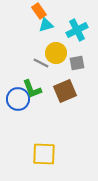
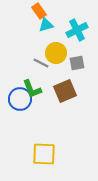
blue circle: moved 2 px right
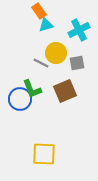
cyan cross: moved 2 px right
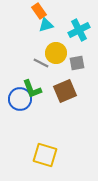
yellow square: moved 1 px right, 1 px down; rotated 15 degrees clockwise
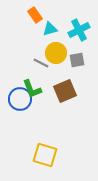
orange rectangle: moved 4 px left, 4 px down
cyan triangle: moved 4 px right, 4 px down
gray square: moved 3 px up
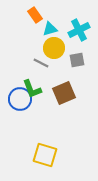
yellow circle: moved 2 px left, 5 px up
brown square: moved 1 px left, 2 px down
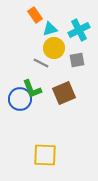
yellow square: rotated 15 degrees counterclockwise
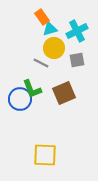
orange rectangle: moved 7 px right, 2 px down
cyan cross: moved 2 px left, 1 px down
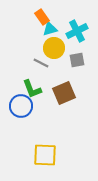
blue circle: moved 1 px right, 7 px down
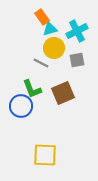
brown square: moved 1 px left
